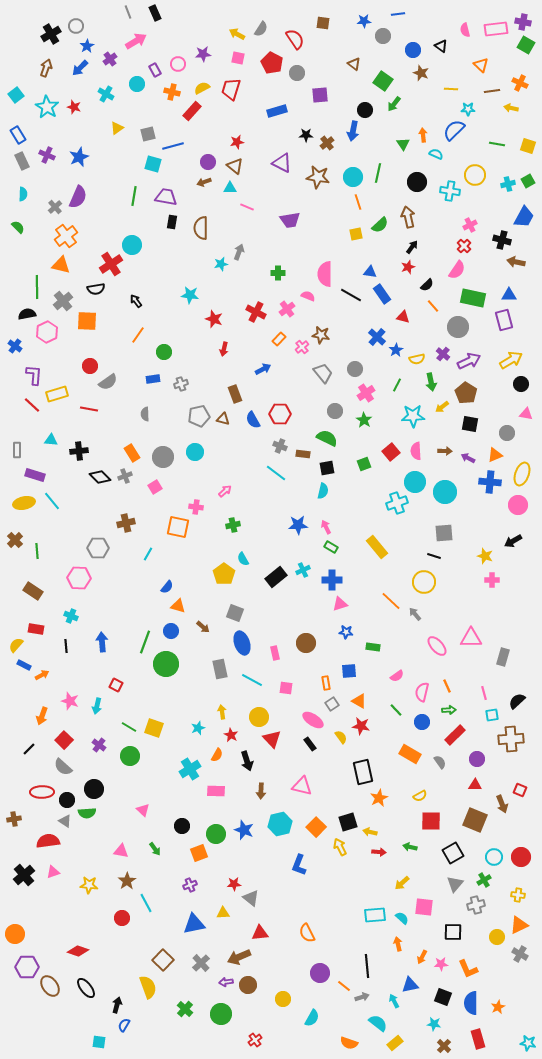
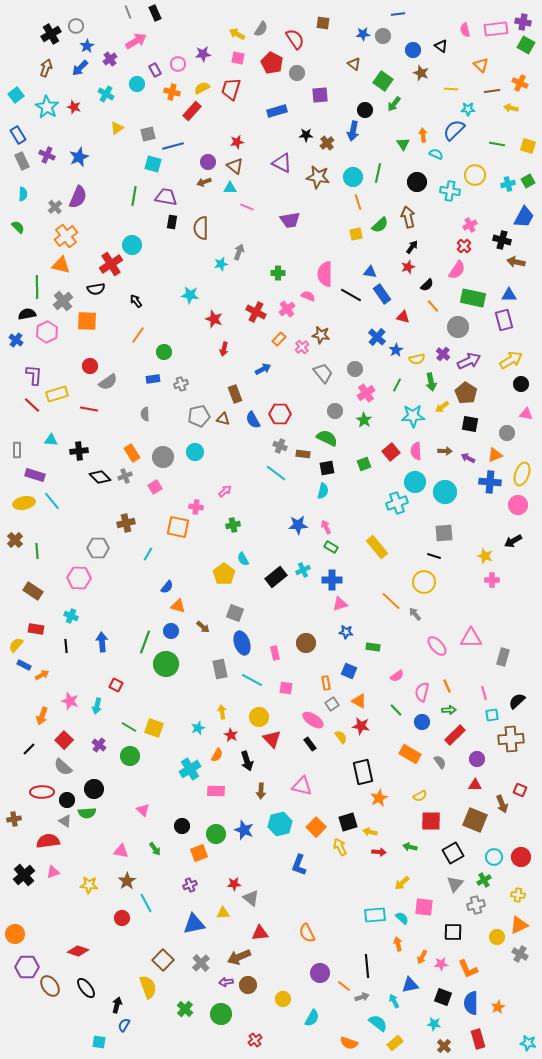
blue star at (364, 21): moved 1 px left, 13 px down
blue cross at (15, 346): moved 1 px right, 6 px up
blue square at (349, 671): rotated 28 degrees clockwise
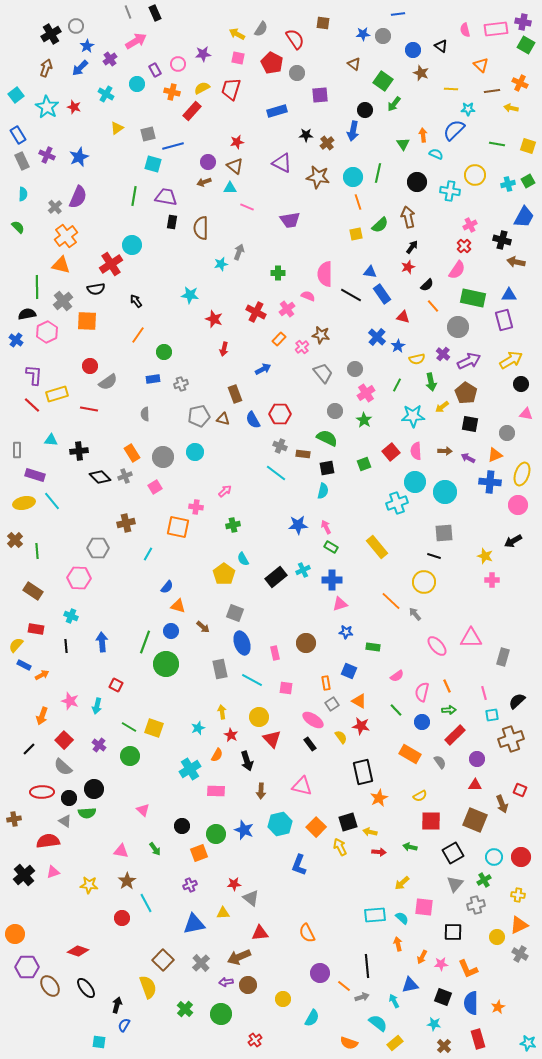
blue star at (396, 350): moved 2 px right, 4 px up
brown cross at (511, 739): rotated 15 degrees counterclockwise
black circle at (67, 800): moved 2 px right, 2 px up
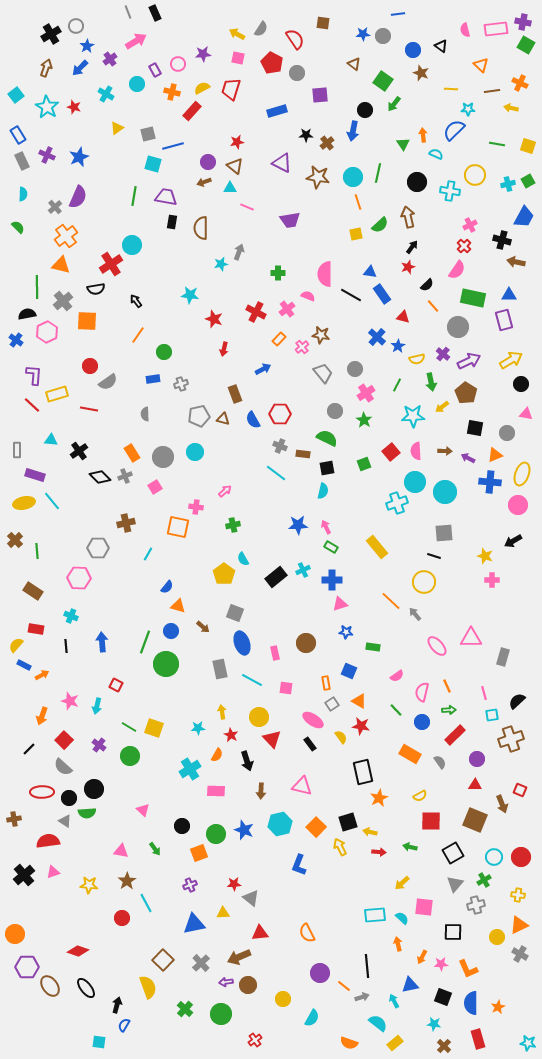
black square at (470, 424): moved 5 px right, 4 px down
black cross at (79, 451): rotated 30 degrees counterclockwise
cyan star at (198, 728): rotated 16 degrees clockwise
